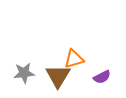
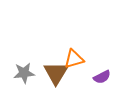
brown triangle: moved 2 px left, 3 px up
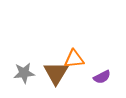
orange triangle: rotated 10 degrees clockwise
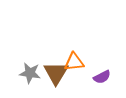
orange triangle: moved 3 px down
gray star: moved 6 px right; rotated 15 degrees clockwise
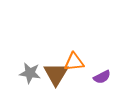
brown triangle: moved 1 px down
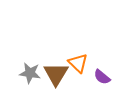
orange triangle: moved 4 px right, 1 px down; rotated 50 degrees clockwise
purple semicircle: rotated 66 degrees clockwise
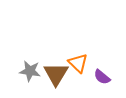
gray star: moved 2 px up
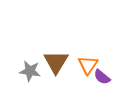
orange triangle: moved 10 px right, 2 px down; rotated 20 degrees clockwise
brown triangle: moved 12 px up
